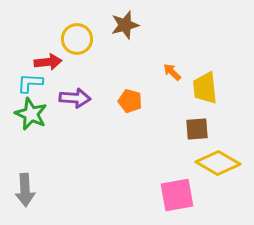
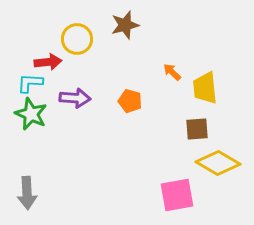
gray arrow: moved 2 px right, 3 px down
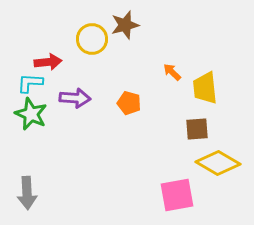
yellow circle: moved 15 px right
orange pentagon: moved 1 px left, 2 px down
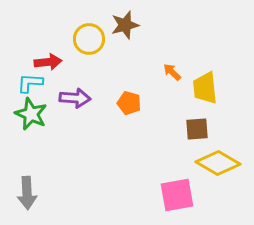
yellow circle: moved 3 px left
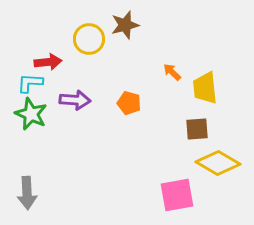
purple arrow: moved 2 px down
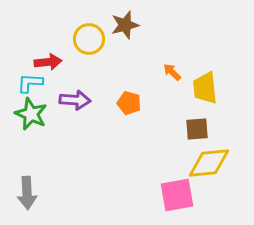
yellow diamond: moved 9 px left; rotated 36 degrees counterclockwise
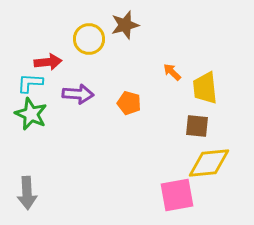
purple arrow: moved 3 px right, 6 px up
brown square: moved 3 px up; rotated 10 degrees clockwise
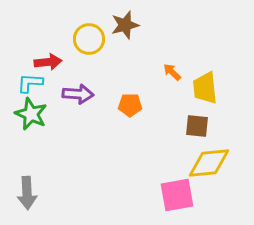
orange pentagon: moved 1 px right, 2 px down; rotated 15 degrees counterclockwise
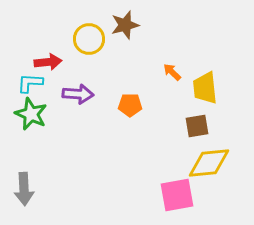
brown square: rotated 15 degrees counterclockwise
gray arrow: moved 3 px left, 4 px up
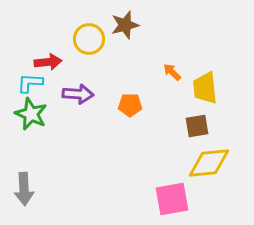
pink square: moved 5 px left, 4 px down
